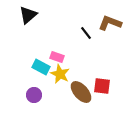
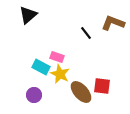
brown L-shape: moved 3 px right
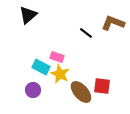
black line: rotated 16 degrees counterclockwise
purple circle: moved 1 px left, 5 px up
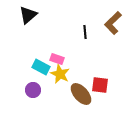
brown L-shape: rotated 65 degrees counterclockwise
black line: moved 1 px left, 1 px up; rotated 48 degrees clockwise
pink rectangle: moved 2 px down
red square: moved 2 px left, 1 px up
brown ellipse: moved 2 px down
